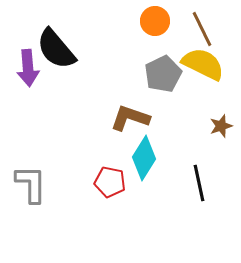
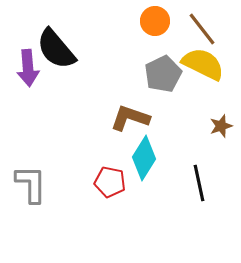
brown line: rotated 12 degrees counterclockwise
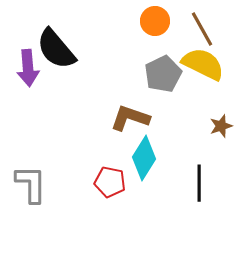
brown line: rotated 9 degrees clockwise
black line: rotated 12 degrees clockwise
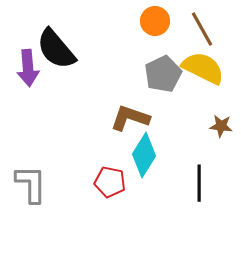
yellow semicircle: moved 4 px down
brown star: rotated 25 degrees clockwise
cyan diamond: moved 3 px up
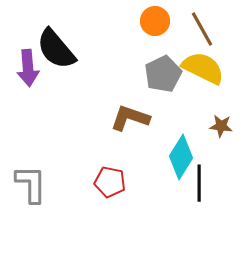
cyan diamond: moved 37 px right, 2 px down
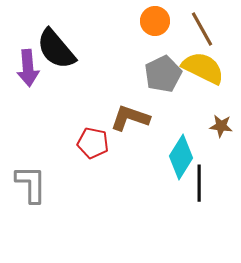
red pentagon: moved 17 px left, 39 px up
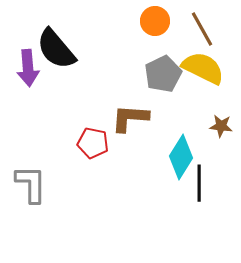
brown L-shape: rotated 15 degrees counterclockwise
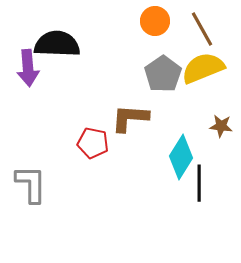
black semicircle: moved 1 px right, 5 px up; rotated 132 degrees clockwise
yellow semicircle: rotated 48 degrees counterclockwise
gray pentagon: rotated 9 degrees counterclockwise
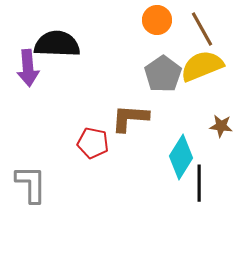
orange circle: moved 2 px right, 1 px up
yellow semicircle: moved 1 px left, 2 px up
